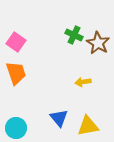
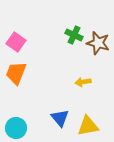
brown star: rotated 15 degrees counterclockwise
orange trapezoid: rotated 140 degrees counterclockwise
blue triangle: moved 1 px right
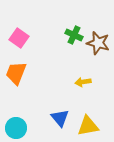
pink square: moved 3 px right, 4 px up
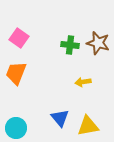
green cross: moved 4 px left, 10 px down; rotated 18 degrees counterclockwise
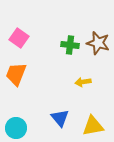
orange trapezoid: moved 1 px down
yellow triangle: moved 5 px right
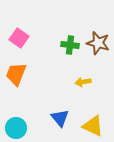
yellow triangle: rotated 35 degrees clockwise
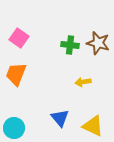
cyan circle: moved 2 px left
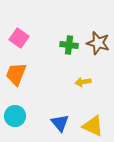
green cross: moved 1 px left
blue triangle: moved 5 px down
cyan circle: moved 1 px right, 12 px up
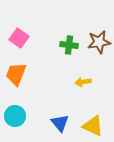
brown star: moved 1 px right, 1 px up; rotated 25 degrees counterclockwise
